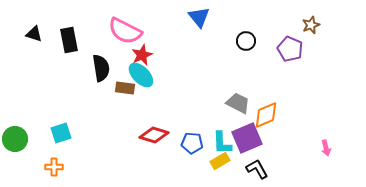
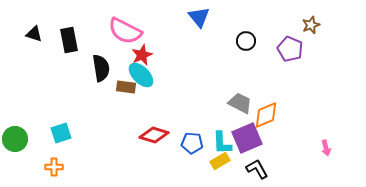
brown rectangle: moved 1 px right, 1 px up
gray trapezoid: moved 2 px right
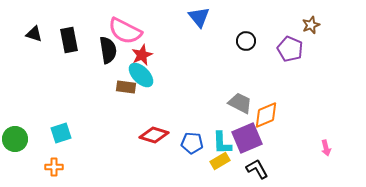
black semicircle: moved 7 px right, 18 px up
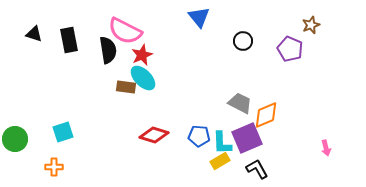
black circle: moved 3 px left
cyan ellipse: moved 2 px right, 3 px down
cyan square: moved 2 px right, 1 px up
blue pentagon: moved 7 px right, 7 px up
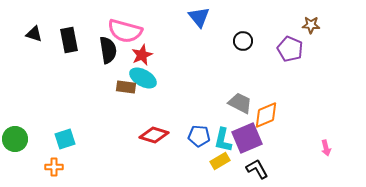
brown star: rotated 24 degrees clockwise
pink semicircle: rotated 12 degrees counterclockwise
cyan ellipse: rotated 16 degrees counterclockwise
cyan square: moved 2 px right, 7 px down
cyan L-shape: moved 1 px right, 3 px up; rotated 15 degrees clockwise
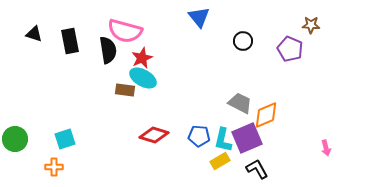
black rectangle: moved 1 px right, 1 px down
red star: moved 3 px down
brown rectangle: moved 1 px left, 3 px down
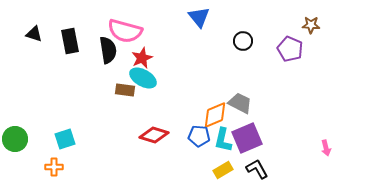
orange diamond: moved 51 px left
yellow rectangle: moved 3 px right, 9 px down
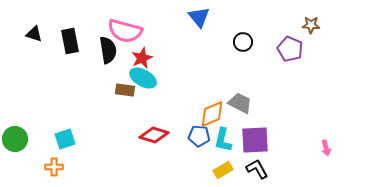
black circle: moved 1 px down
orange diamond: moved 3 px left, 1 px up
purple square: moved 8 px right, 2 px down; rotated 20 degrees clockwise
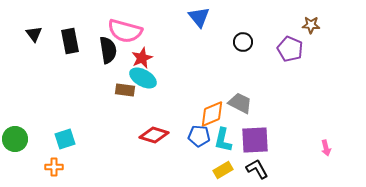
black triangle: rotated 36 degrees clockwise
